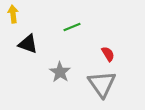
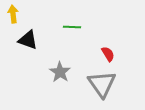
green line: rotated 24 degrees clockwise
black triangle: moved 4 px up
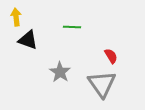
yellow arrow: moved 3 px right, 3 px down
red semicircle: moved 3 px right, 2 px down
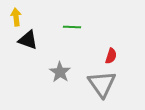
red semicircle: rotated 49 degrees clockwise
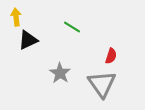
green line: rotated 30 degrees clockwise
black triangle: rotated 45 degrees counterclockwise
gray star: moved 1 px down
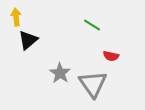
green line: moved 20 px right, 2 px up
black triangle: rotated 15 degrees counterclockwise
red semicircle: rotated 84 degrees clockwise
gray triangle: moved 9 px left
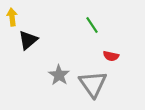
yellow arrow: moved 4 px left
green line: rotated 24 degrees clockwise
gray star: moved 1 px left, 2 px down
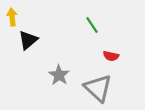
gray triangle: moved 5 px right, 4 px down; rotated 12 degrees counterclockwise
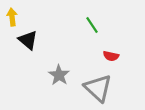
black triangle: rotated 40 degrees counterclockwise
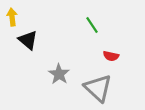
gray star: moved 1 px up
